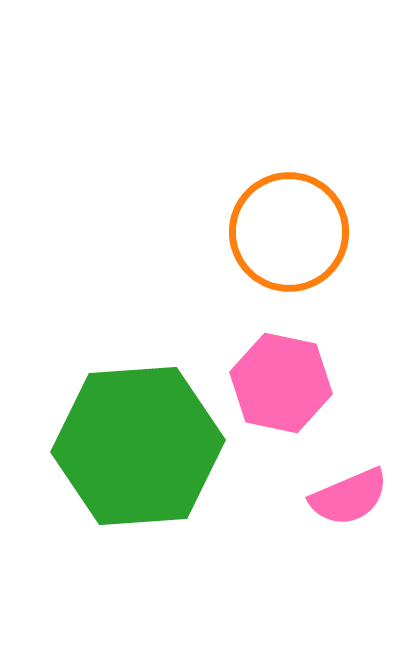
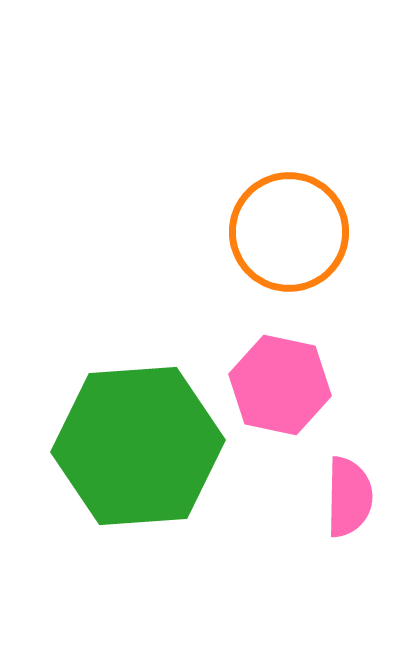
pink hexagon: moved 1 px left, 2 px down
pink semicircle: rotated 66 degrees counterclockwise
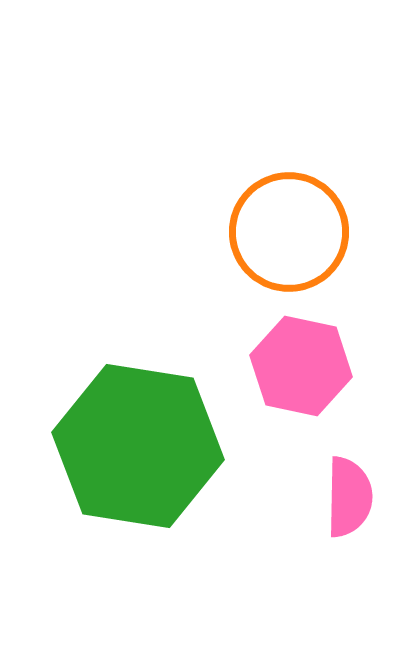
pink hexagon: moved 21 px right, 19 px up
green hexagon: rotated 13 degrees clockwise
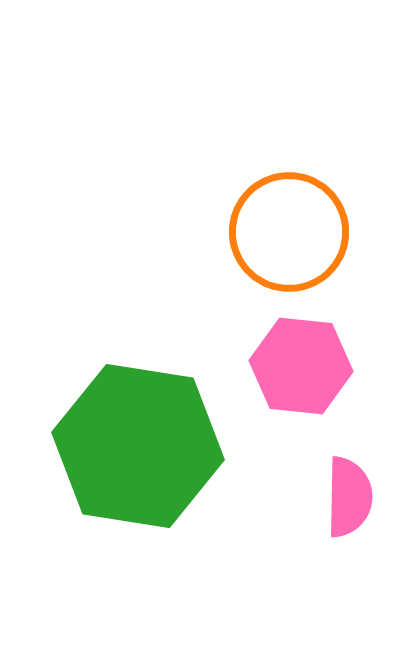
pink hexagon: rotated 6 degrees counterclockwise
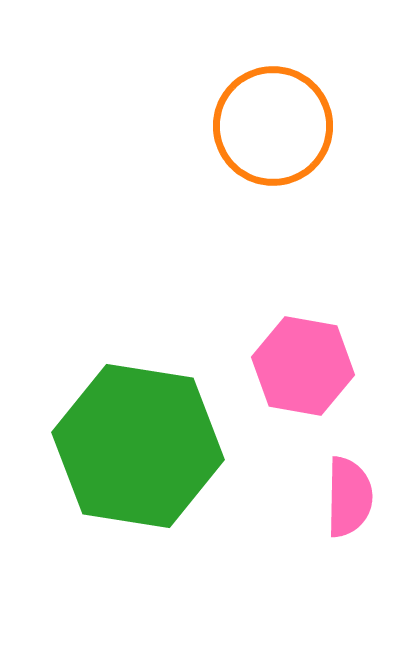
orange circle: moved 16 px left, 106 px up
pink hexagon: moved 2 px right; rotated 4 degrees clockwise
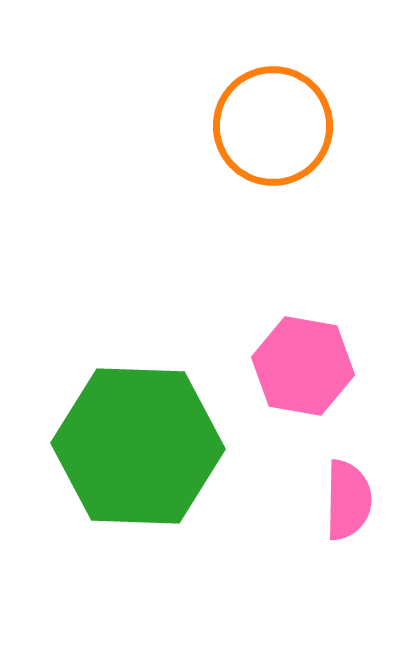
green hexagon: rotated 7 degrees counterclockwise
pink semicircle: moved 1 px left, 3 px down
